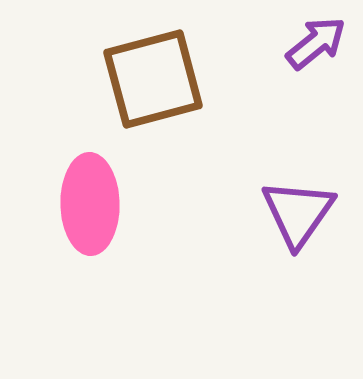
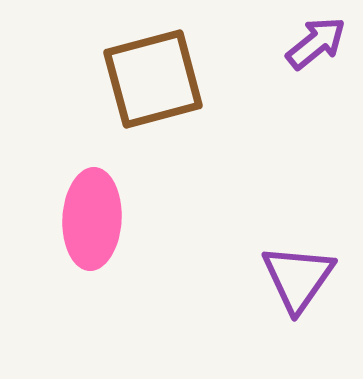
pink ellipse: moved 2 px right, 15 px down; rotated 4 degrees clockwise
purple triangle: moved 65 px down
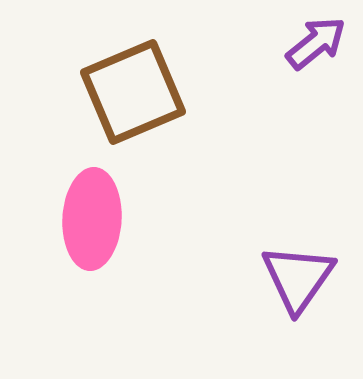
brown square: moved 20 px left, 13 px down; rotated 8 degrees counterclockwise
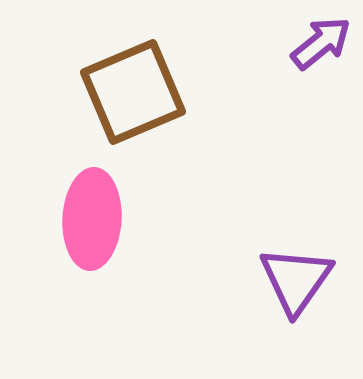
purple arrow: moved 5 px right
purple triangle: moved 2 px left, 2 px down
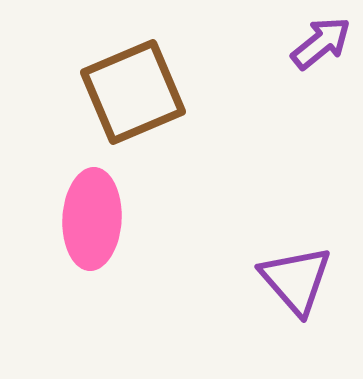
purple triangle: rotated 16 degrees counterclockwise
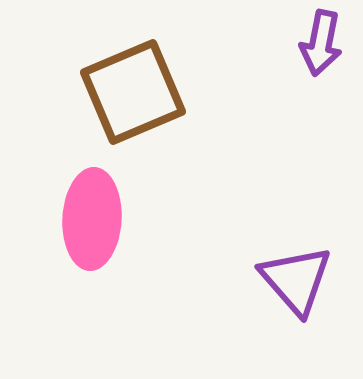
purple arrow: rotated 140 degrees clockwise
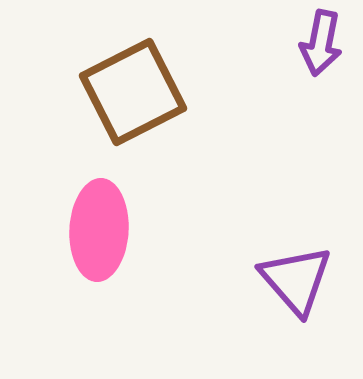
brown square: rotated 4 degrees counterclockwise
pink ellipse: moved 7 px right, 11 px down
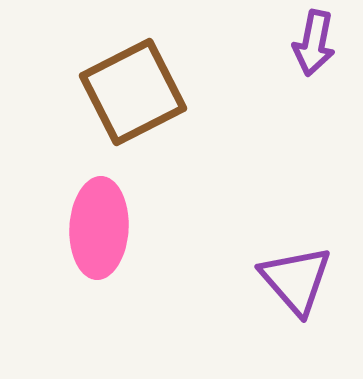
purple arrow: moved 7 px left
pink ellipse: moved 2 px up
